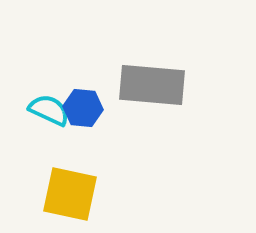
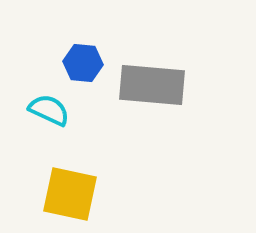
blue hexagon: moved 45 px up
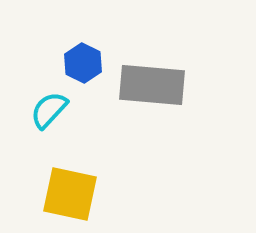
blue hexagon: rotated 21 degrees clockwise
cyan semicircle: rotated 72 degrees counterclockwise
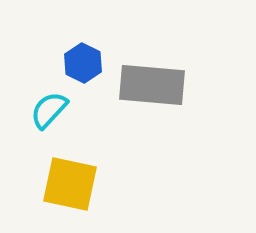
yellow square: moved 10 px up
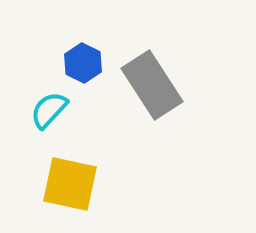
gray rectangle: rotated 52 degrees clockwise
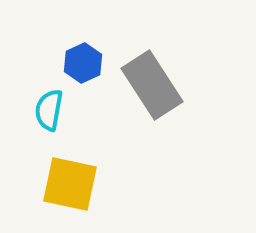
blue hexagon: rotated 9 degrees clockwise
cyan semicircle: rotated 33 degrees counterclockwise
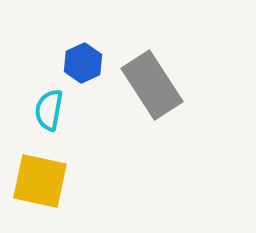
yellow square: moved 30 px left, 3 px up
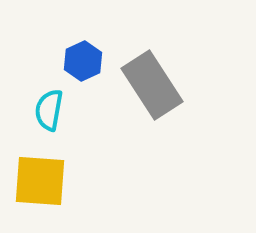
blue hexagon: moved 2 px up
yellow square: rotated 8 degrees counterclockwise
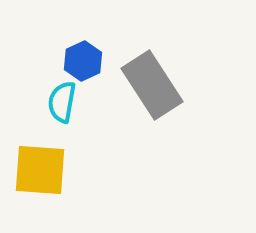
cyan semicircle: moved 13 px right, 8 px up
yellow square: moved 11 px up
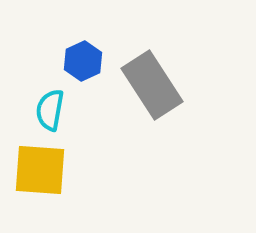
cyan semicircle: moved 12 px left, 8 px down
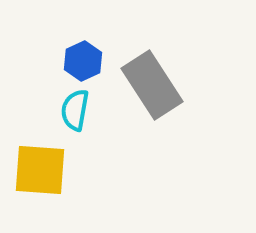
cyan semicircle: moved 25 px right
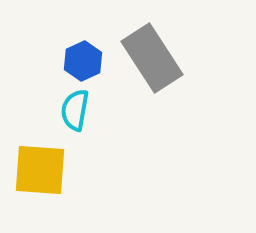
gray rectangle: moved 27 px up
